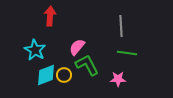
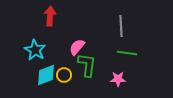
green L-shape: rotated 35 degrees clockwise
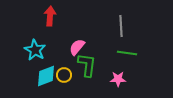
cyan diamond: moved 1 px down
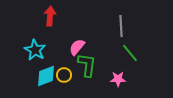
green line: moved 3 px right; rotated 42 degrees clockwise
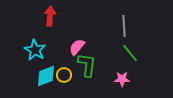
gray line: moved 3 px right
pink star: moved 4 px right
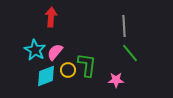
red arrow: moved 1 px right, 1 px down
pink semicircle: moved 22 px left, 5 px down
yellow circle: moved 4 px right, 5 px up
pink star: moved 6 px left, 1 px down
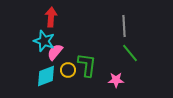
cyan star: moved 9 px right, 9 px up; rotated 10 degrees counterclockwise
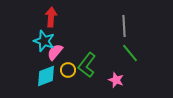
green L-shape: rotated 150 degrees counterclockwise
pink star: rotated 21 degrees clockwise
